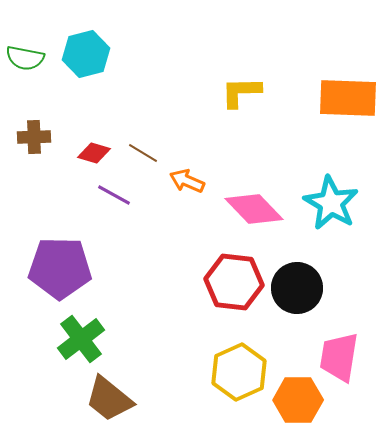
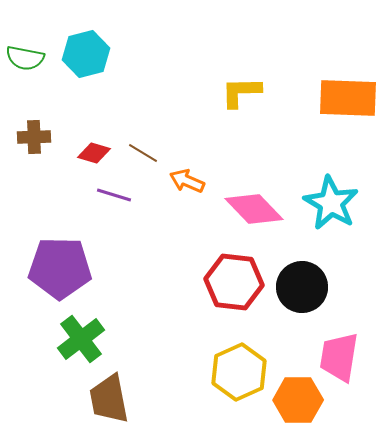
purple line: rotated 12 degrees counterclockwise
black circle: moved 5 px right, 1 px up
brown trapezoid: rotated 40 degrees clockwise
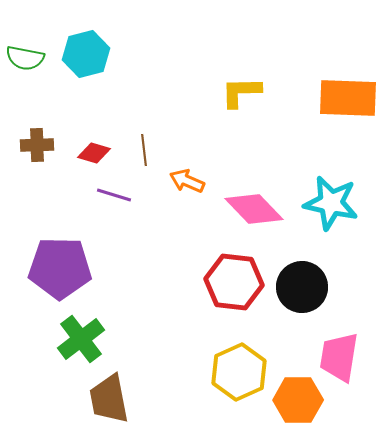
brown cross: moved 3 px right, 8 px down
brown line: moved 1 px right, 3 px up; rotated 52 degrees clockwise
cyan star: rotated 18 degrees counterclockwise
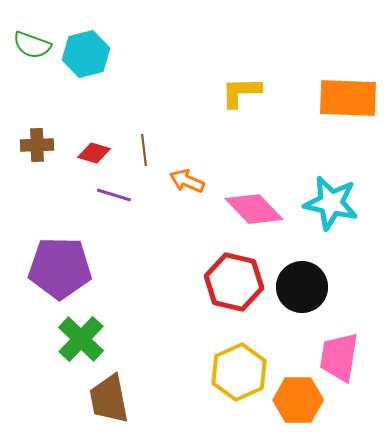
green semicircle: moved 7 px right, 13 px up; rotated 9 degrees clockwise
red hexagon: rotated 6 degrees clockwise
green cross: rotated 9 degrees counterclockwise
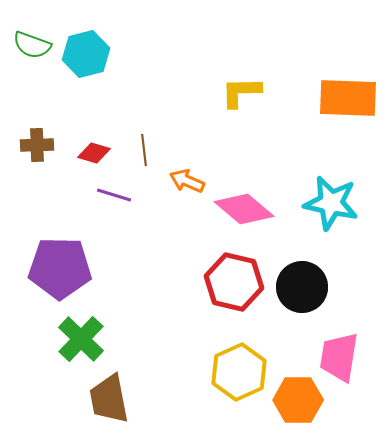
pink diamond: moved 10 px left; rotated 6 degrees counterclockwise
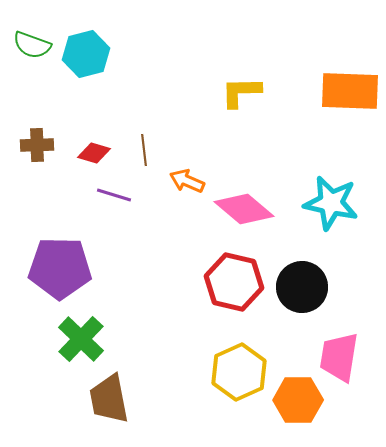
orange rectangle: moved 2 px right, 7 px up
